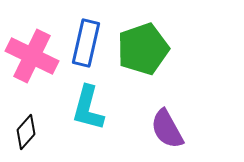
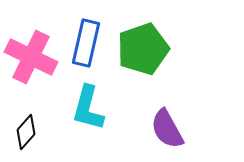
pink cross: moved 1 px left, 1 px down
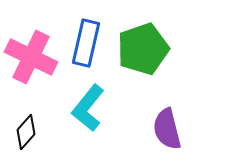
cyan L-shape: rotated 24 degrees clockwise
purple semicircle: rotated 15 degrees clockwise
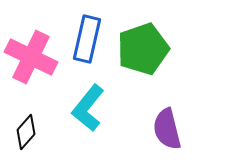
blue rectangle: moved 1 px right, 4 px up
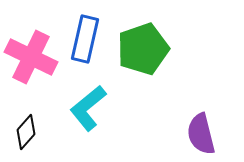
blue rectangle: moved 2 px left
cyan L-shape: rotated 12 degrees clockwise
purple semicircle: moved 34 px right, 5 px down
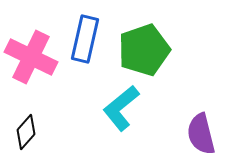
green pentagon: moved 1 px right, 1 px down
cyan L-shape: moved 33 px right
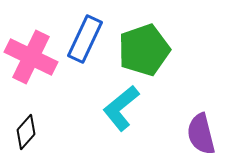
blue rectangle: rotated 12 degrees clockwise
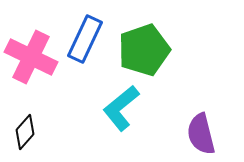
black diamond: moved 1 px left
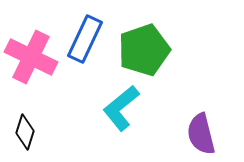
black diamond: rotated 24 degrees counterclockwise
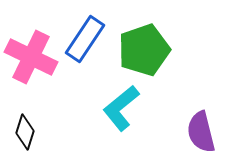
blue rectangle: rotated 9 degrees clockwise
purple semicircle: moved 2 px up
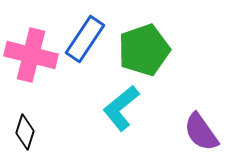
pink cross: moved 2 px up; rotated 12 degrees counterclockwise
purple semicircle: rotated 21 degrees counterclockwise
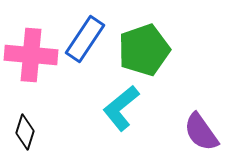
pink cross: rotated 9 degrees counterclockwise
